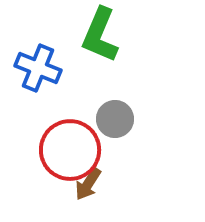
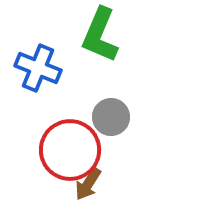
gray circle: moved 4 px left, 2 px up
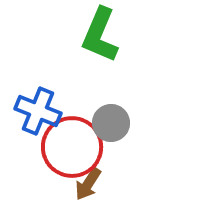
blue cross: moved 43 px down
gray circle: moved 6 px down
red circle: moved 2 px right, 3 px up
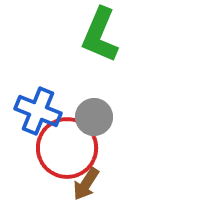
gray circle: moved 17 px left, 6 px up
red circle: moved 5 px left, 1 px down
brown arrow: moved 2 px left
